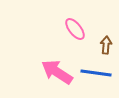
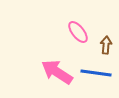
pink ellipse: moved 3 px right, 3 px down
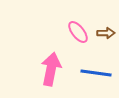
brown arrow: moved 12 px up; rotated 84 degrees clockwise
pink arrow: moved 6 px left, 3 px up; rotated 68 degrees clockwise
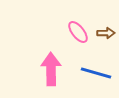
pink arrow: rotated 12 degrees counterclockwise
blue line: rotated 8 degrees clockwise
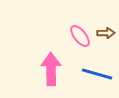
pink ellipse: moved 2 px right, 4 px down
blue line: moved 1 px right, 1 px down
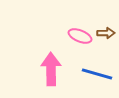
pink ellipse: rotated 30 degrees counterclockwise
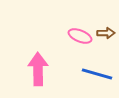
pink arrow: moved 13 px left
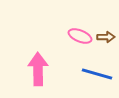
brown arrow: moved 4 px down
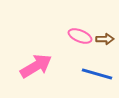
brown arrow: moved 1 px left, 2 px down
pink arrow: moved 2 px left, 3 px up; rotated 60 degrees clockwise
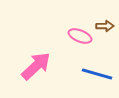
brown arrow: moved 13 px up
pink arrow: rotated 12 degrees counterclockwise
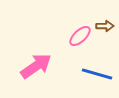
pink ellipse: rotated 65 degrees counterclockwise
pink arrow: rotated 8 degrees clockwise
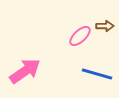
pink arrow: moved 11 px left, 5 px down
